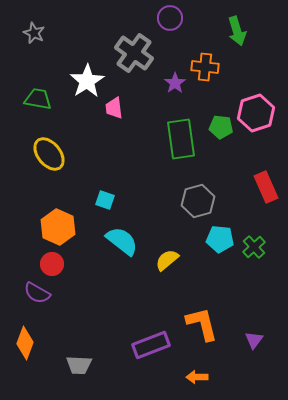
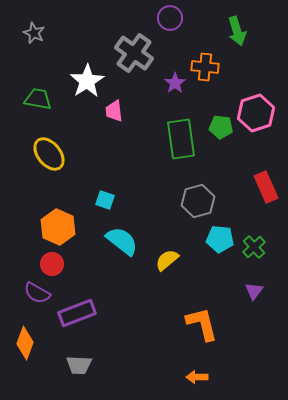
pink trapezoid: moved 3 px down
purple triangle: moved 49 px up
purple rectangle: moved 74 px left, 32 px up
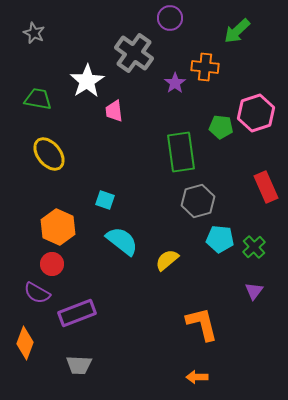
green arrow: rotated 64 degrees clockwise
green rectangle: moved 13 px down
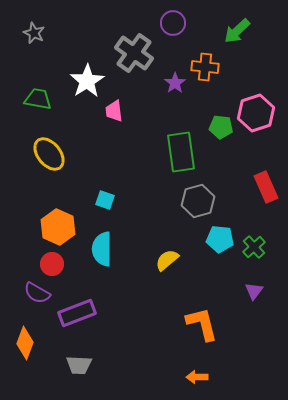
purple circle: moved 3 px right, 5 px down
cyan semicircle: moved 20 px left, 8 px down; rotated 128 degrees counterclockwise
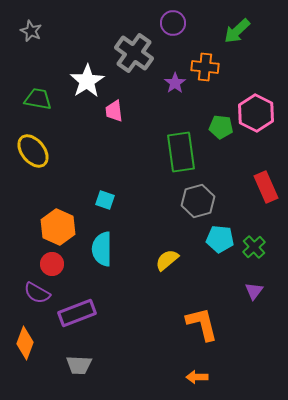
gray star: moved 3 px left, 2 px up
pink hexagon: rotated 15 degrees counterclockwise
yellow ellipse: moved 16 px left, 3 px up
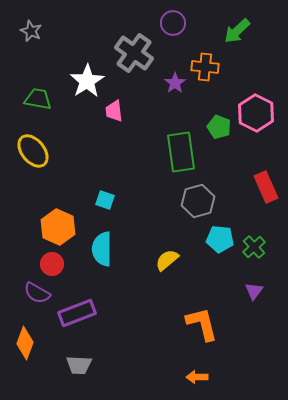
green pentagon: moved 2 px left; rotated 15 degrees clockwise
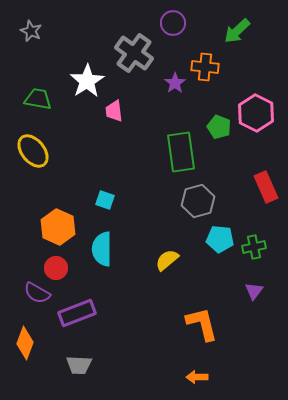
green cross: rotated 30 degrees clockwise
red circle: moved 4 px right, 4 px down
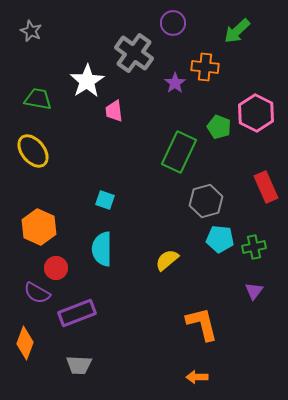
green rectangle: moved 2 px left; rotated 33 degrees clockwise
gray hexagon: moved 8 px right
orange hexagon: moved 19 px left
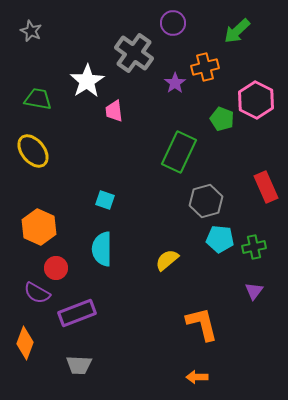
orange cross: rotated 20 degrees counterclockwise
pink hexagon: moved 13 px up
green pentagon: moved 3 px right, 8 px up
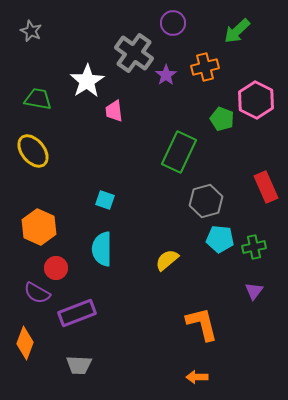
purple star: moved 9 px left, 8 px up
